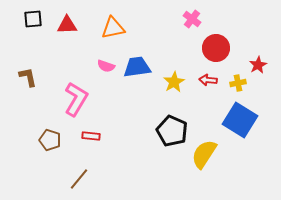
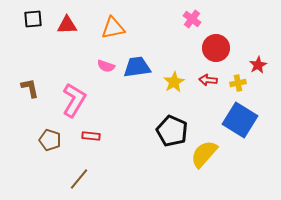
brown L-shape: moved 2 px right, 11 px down
pink L-shape: moved 2 px left, 1 px down
yellow semicircle: rotated 8 degrees clockwise
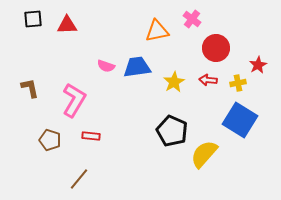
orange triangle: moved 44 px right, 3 px down
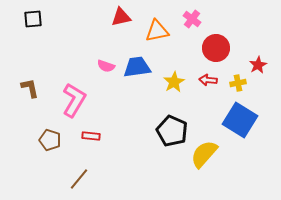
red triangle: moved 54 px right, 8 px up; rotated 10 degrees counterclockwise
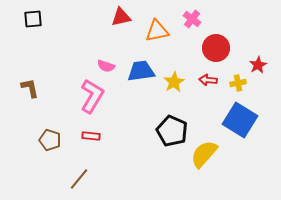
blue trapezoid: moved 4 px right, 4 px down
pink L-shape: moved 18 px right, 4 px up
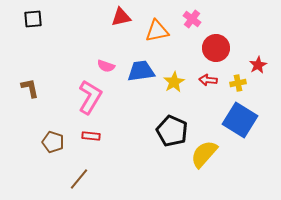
pink L-shape: moved 2 px left, 1 px down
brown pentagon: moved 3 px right, 2 px down
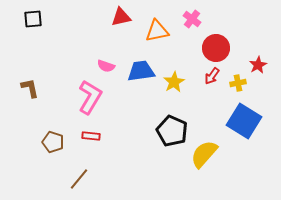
red arrow: moved 4 px right, 4 px up; rotated 60 degrees counterclockwise
blue square: moved 4 px right, 1 px down
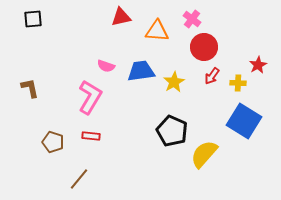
orange triangle: rotated 15 degrees clockwise
red circle: moved 12 px left, 1 px up
yellow cross: rotated 14 degrees clockwise
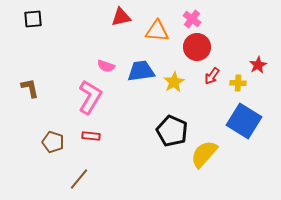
red circle: moved 7 px left
